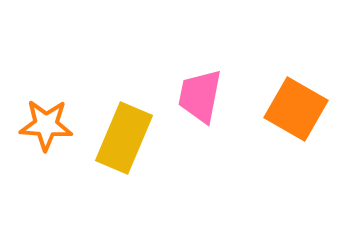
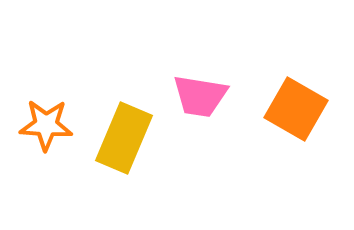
pink trapezoid: rotated 92 degrees counterclockwise
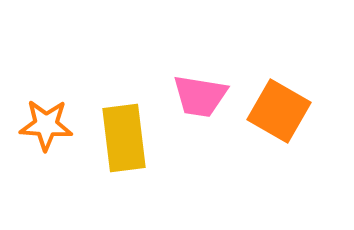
orange square: moved 17 px left, 2 px down
yellow rectangle: rotated 30 degrees counterclockwise
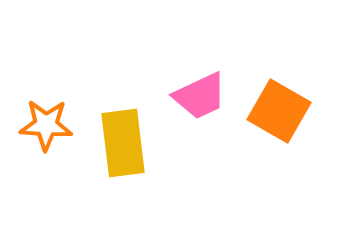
pink trapezoid: rotated 34 degrees counterclockwise
yellow rectangle: moved 1 px left, 5 px down
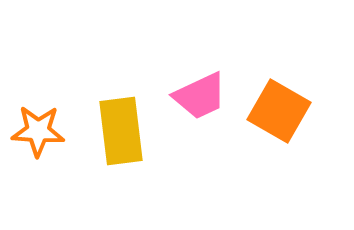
orange star: moved 8 px left, 6 px down
yellow rectangle: moved 2 px left, 12 px up
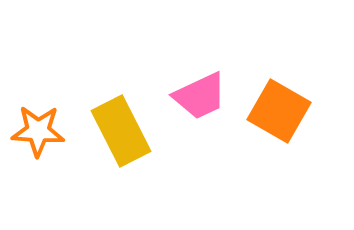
yellow rectangle: rotated 20 degrees counterclockwise
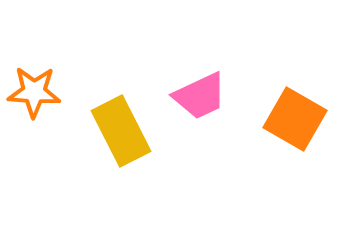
orange square: moved 16 px right, 8 px down
orange star: moved 4 px left, 39 px up
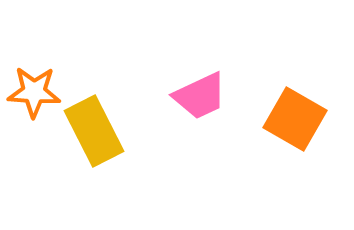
yellow rectangle: moved 27 px left
